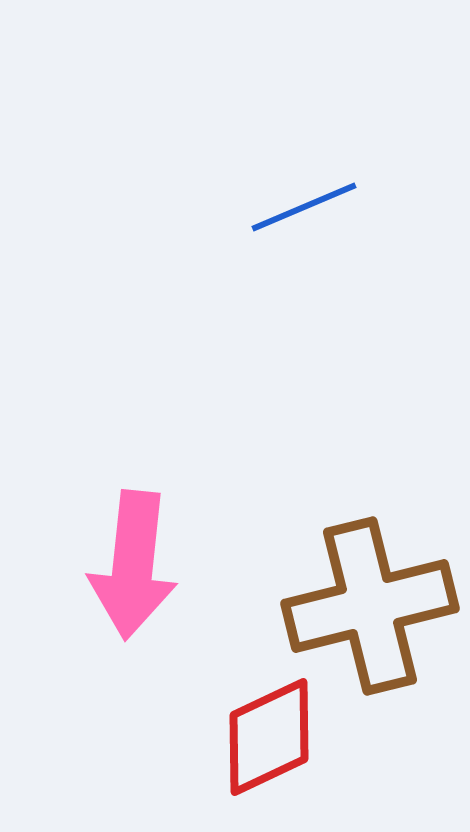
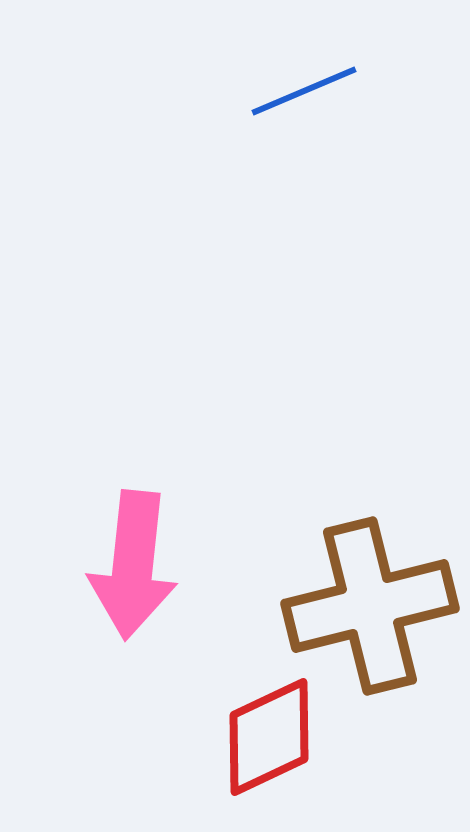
blue line: moved 116 px up
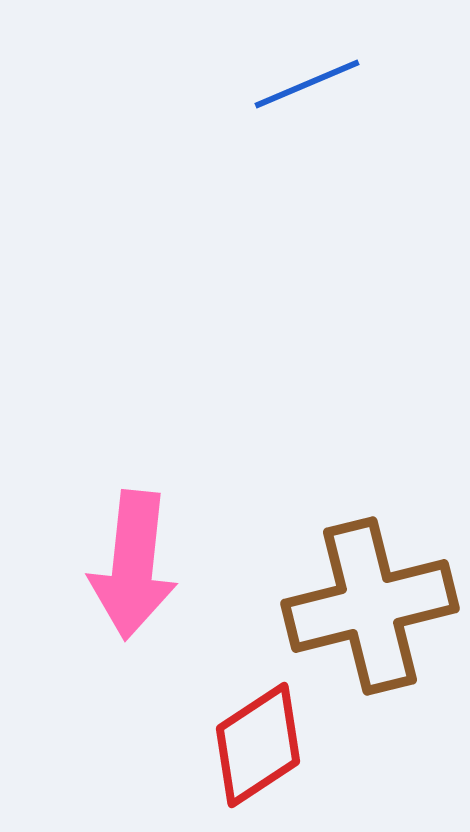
blue line: moved 3 px right, 7 px up
red diamond: moved 11 px left, 8 px down; rotated 8 degrees counterclockwise
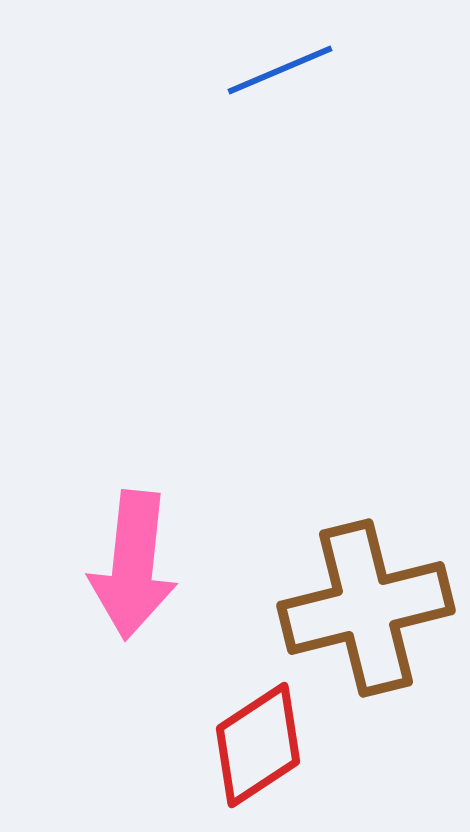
blue line: moved 27 px left, 14 px up
brown cross: moved 4 px left, 2 px down
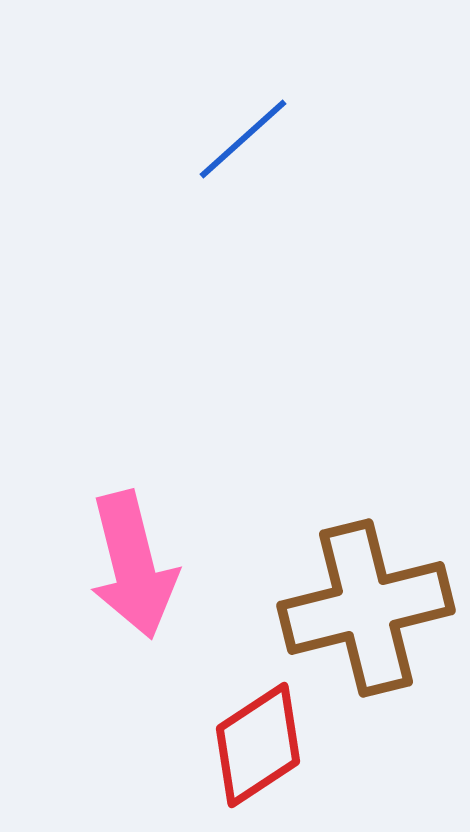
blue line: moved 37 px left, 69 px down; rotated 19 degrees counterclockwise
pink arrow: rotated 20 degrees counterclockwise
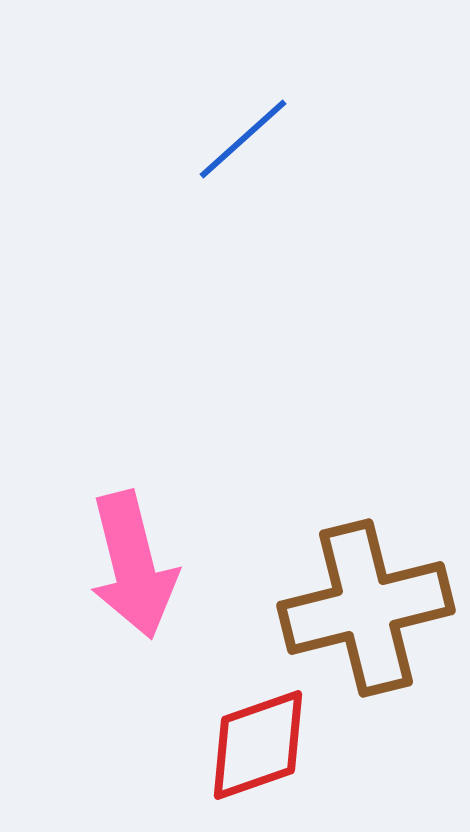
red diamond: rotated 14 degrees clockwise
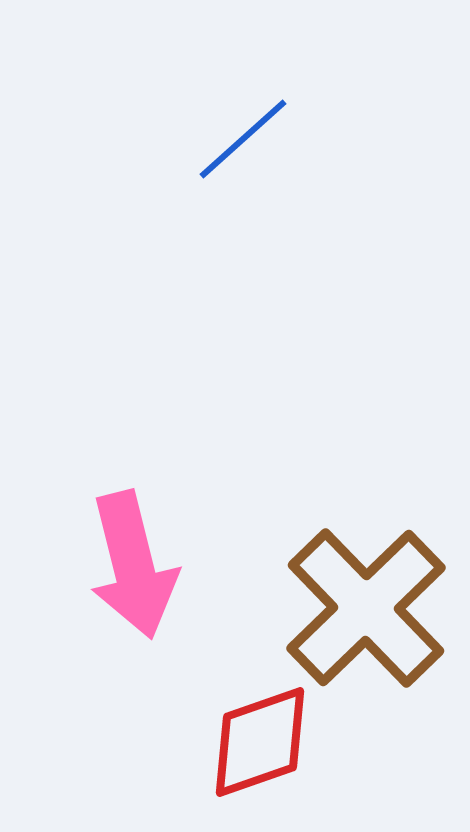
brown cross: rotated 30 degrees counterclockwise
red diamond: moved 2 px right, 3 px up
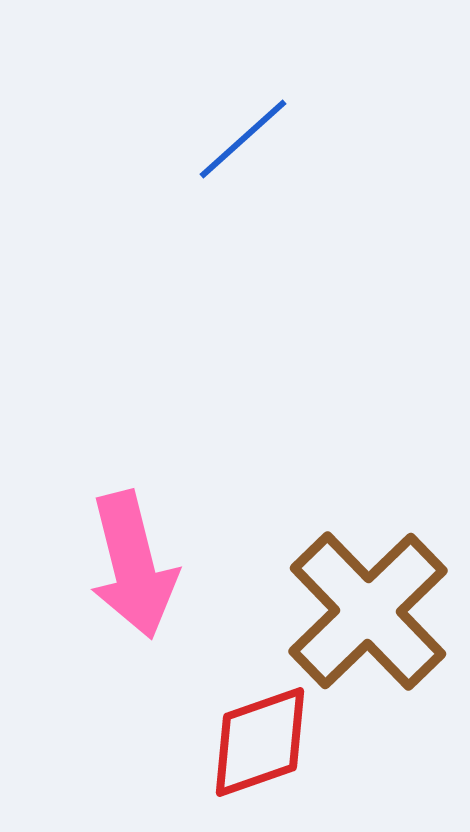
brown cross: moved 2 px right, 3 px down
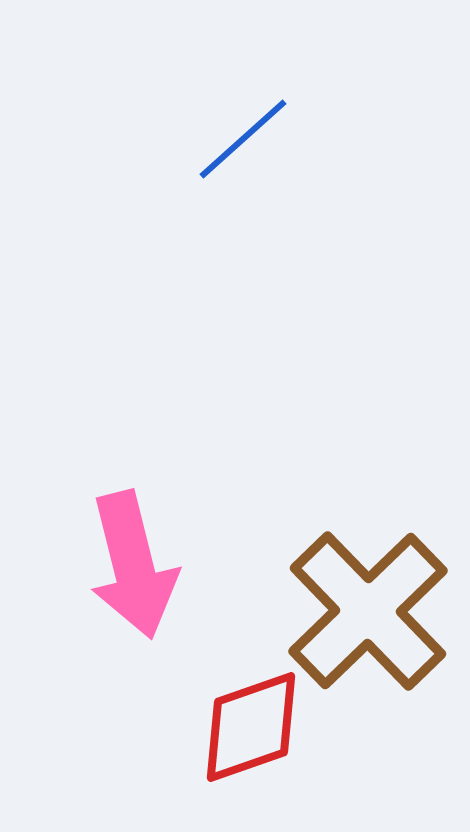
red diamond: moved 9 px left, 15 px up
